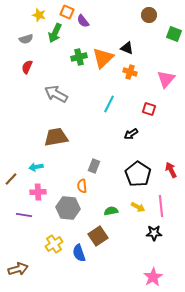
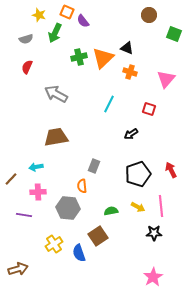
black pentagon: rotated 20 degrees clockwise
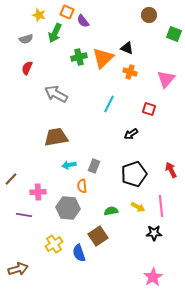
red semicircle: moved 1 px down
cyan arrow: moved 33 px right, 2 px up
black pentagon: moved 4 px left
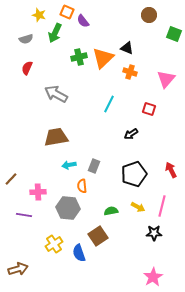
pink line: moved 1 px right; rotated 20 degrees clockwise
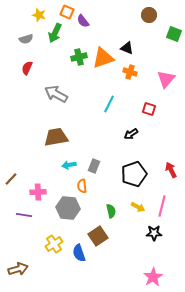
orange triangle: rotated 25 degrees clockwise
green semicircle: rotated 88 degrees clockwise
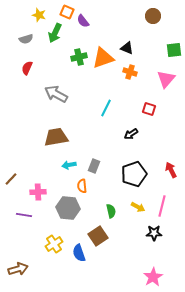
brown circle: moved 4 px right, 1 px down
green square: moved 16 px down; rotated 28 degrees counterclockwise
cyan line: moved 3 px left, 4 px down
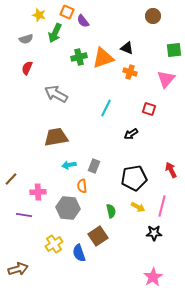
black pentagon: moved 4 px down; rotated 10 degrees clockwise
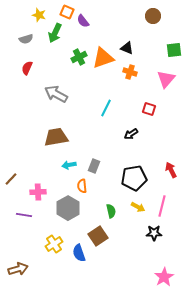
green cross: rotated 14 degrees counterclockwise
gray hexagon: rotated 25 degrees clockwise
pink star: moved 11 px right
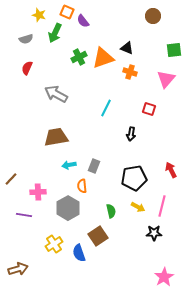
black arrow: rotated 48 degrees counterclockwise
